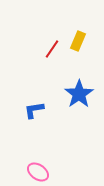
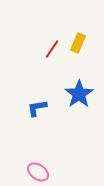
yellow rectangle: moved 2 px down
blue L-shape: moved 3 px right, 2 px up
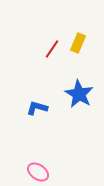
blue star: rotated 8 degrees counterclockwise
blue L-shape: rotated 25 degrees clockwise
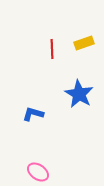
yellow rectangle: moved 6 px right; rotated 48 degrees clockwise
red line: rotated 36 degrees counterclockwise
blue L-shape: moved 4 px left, 6 px down
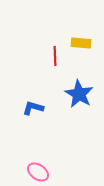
yellow rectangle: moved 3 px left; rotated 24 degrees clockwise
red line: moved 3 px right, 7 px down
blue L-shape: moved 6 px up
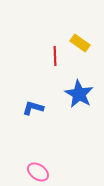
yellow rectangle: moved 1 px left; rotated 30 degrees clockwise
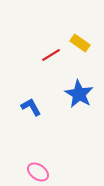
red line: moved 4 px left, 1 px up; rotated 60 degrees clockwise
blue L-shape: moved 2 px left, 1 px up; rotated 45 degrees clockwise
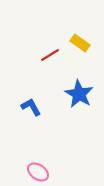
red line: moved 1 px left
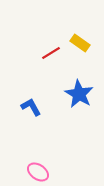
red line: moved 1 px right, 2 px up
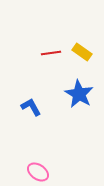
yellow rectangle: moved 2 px right, 9 px down
red line: rotated 24 degrees clockwise
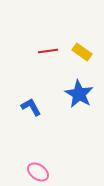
red line: moved 3 px left, 2 px up
